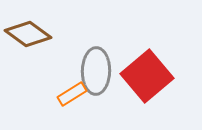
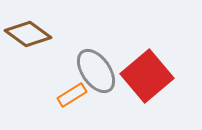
gray ellipse: rotated 36 degrees counterclockwise
orange rectangle: moved 1 px down
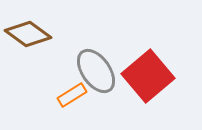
red square: moved 1 px right
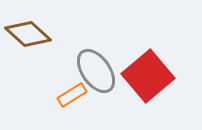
brown diamond: rotated 6 degrees clockwise
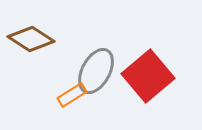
brown diamond: moved 3 px right, 5 px down; rotated 9 degrees counterclockwise
gray ellipse: rotated 63 degrees clockwise
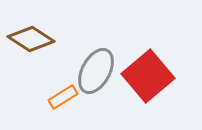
orange rectangle: moved 9 px left, 2 px down
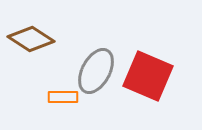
red square: rotated 27 degrees counterclockwise
orange rectangle: rotated 32 degrees clockwise
